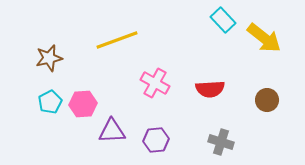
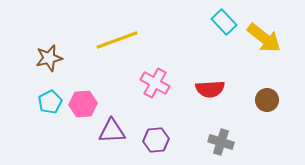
cyan rectangle: moved 1 px right, 2 px down
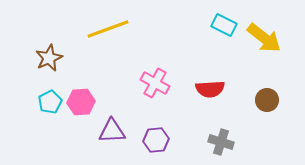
cyan rectangle: moved 3 px down; rotated 20 degrees counterclockwise
yellow line: moved 9 px left, 11 px up
brown star: rotated 12 degrees counterclockwise
pink hexagon: moved 2 px left, 2 px up
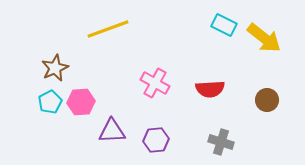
brown star: moved 6 px right, 10 px down
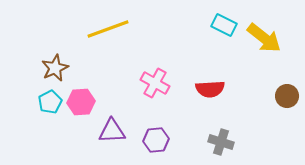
brown circle: moved 20 px right, 4 px up
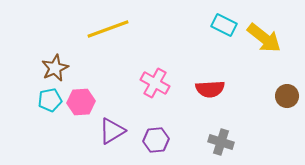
cyan pentagon: moved 2 px up; rotated 15 degrees clockwise
purple triangle: rotated 28 degrees counterclockwise
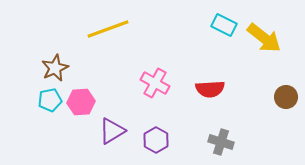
brown circle: moved 1 px left, 1 px down
purple hexagon: rotated 25 degrees counterclockwise
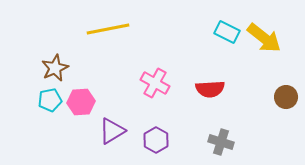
cyan rectangle: moved 3 px right, 7 px down
yellow line: rotated 9 degrees clockwise
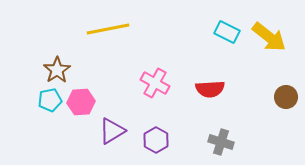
yellow arrow: moved 5 px right, 1 px up
brown star: moved 2 px right, 2 px down; rotated 8 degrees counterclockwise
